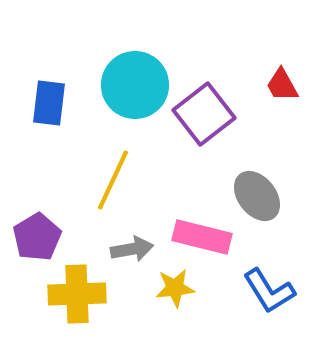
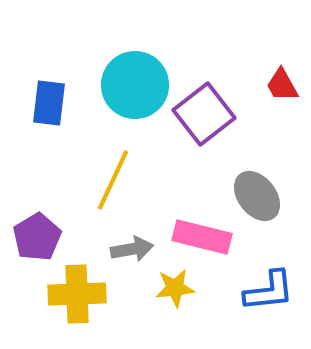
blue L-shape: rotated 64 degrees counterclockwise
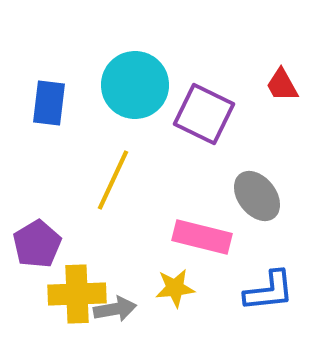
purple square: rotated 26 degrees counterclockwise
purple pentagon: moved 7 px down
gray arrow: moved 17 px left, 60 px down
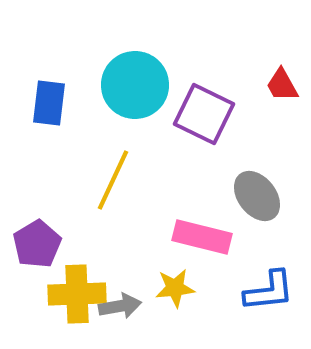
gray arrow: moved 5 px right, 3 px up
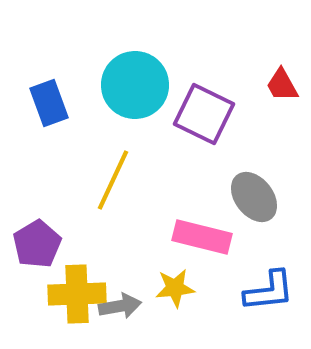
blue rectangle: rotated 27 degrees counterclockwise
gray ellipse: moved 3 px left, 1 px down
